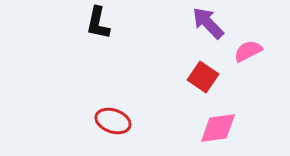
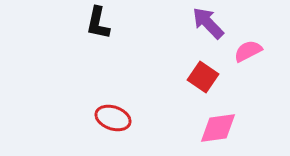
red ellipse: moved 3 px up
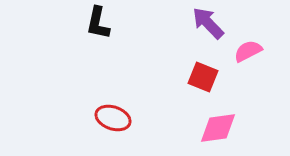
red square: rotated 12 degrees counterclockwise
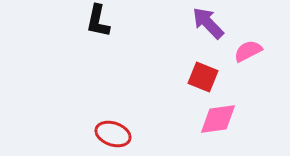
black L-shape: moved 2 px up
red ellipse: moved 16 px down
pink diamond: moved 9 px up
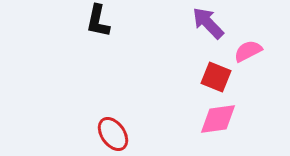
red square: moved 13 px right
red ellipse: rotated 36 degrees clockwise
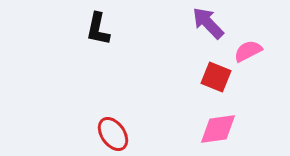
black L-shape: moved 8 px down
pink diamond: moved 10 px down
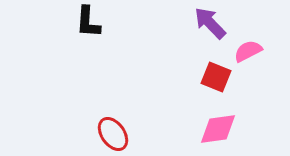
purple arrow: moved 2 px right
black L-shape: moved 10 px left, 7 px up; rotated 8 degrees counterclockwise
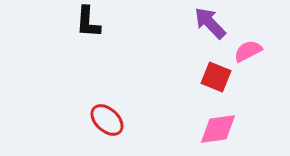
red ellipse: moved 6 px left, 14 px up; rotated 12 degrees counterclockwise
